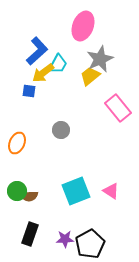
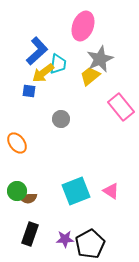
cyan trapezoid: rotated 20 degrees counterclockwise
pink rectangle: moved 3 px right, 1 px up
gray circle: moved 11 px up
orange ellipse: rotated 60 degrees counterclockwise
brown semicircle: moved 1 px left, 2 px down
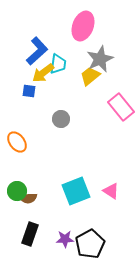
orange ellipse: moved 1 px up
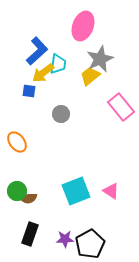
gray circle: moved 5 px up
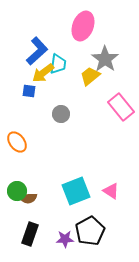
gray star: moved 5 px right; rotated 12 degrees counterclockwise
black pentagon: moved 13 px up
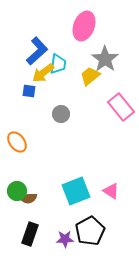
pink ellipse: moved 1 px right
